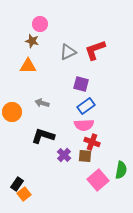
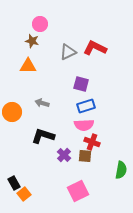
red L-shape: moved 2 px up; rotated 45 degrees clockwise
blue rectangle: rotated 18 degrees clockwise
pink square: moved 20 px left, 11 px down; rotated 15 degrees clockwise
black rectangle: moved 3 px left, 1 px up; rotated 64 degrees counterclockwise
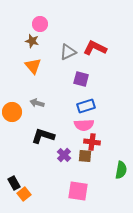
orange triangle: moved 5 px right; rotated 48 degrees clockwise
purple square: moved 5 px up
gray arrow: moved 5 px left
red cross: rotated 14 degrees counterclockwise
pink square: rotated 35 degrees clockwise
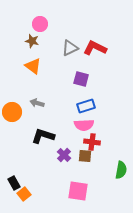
gray triangle: moved 2 px right, 4 px up
orange triangle: rotated 12 degrees counterclockwise
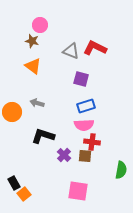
pink circle: moved 1 px down
gray triangle: moved 1 px right, 3 px down; rotated 48 degrees clockwise
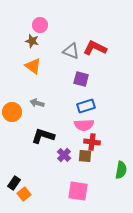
black rectangle: rotated 64 degrees clockwise
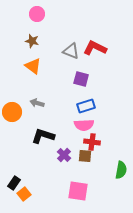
pink circle: moved 3 px left, 11 px up
